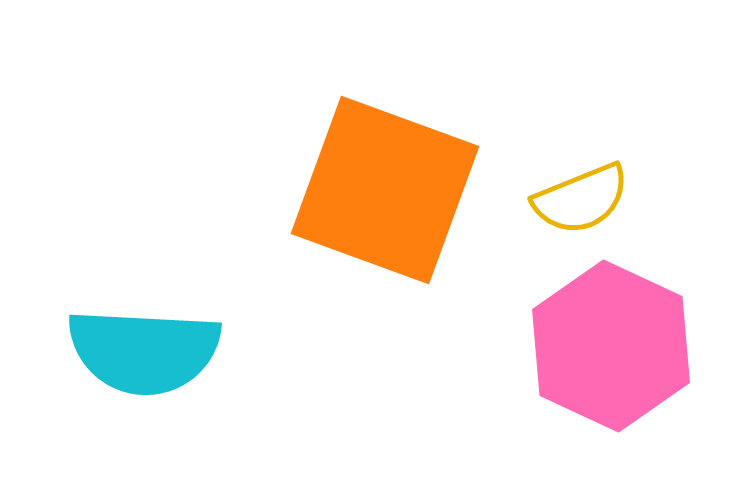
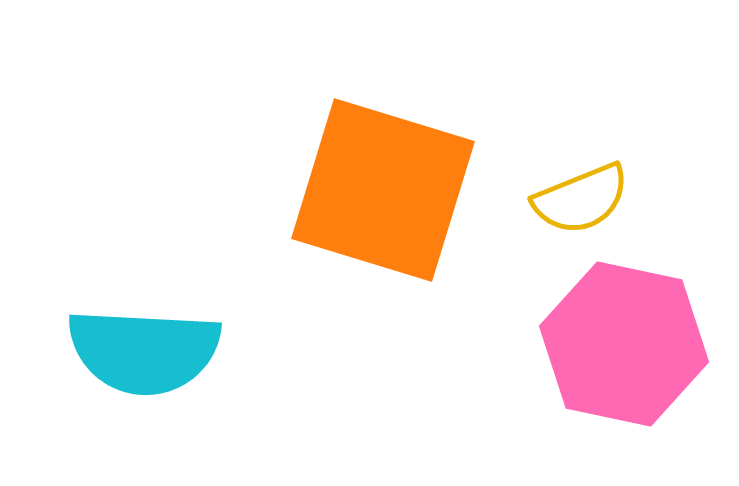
orange square: moved 2 px left; rotated 3 degrees counterclockwise
pink hexagon: moved 13 px right, 2 px up; rotated 13 degrees counterclockwise
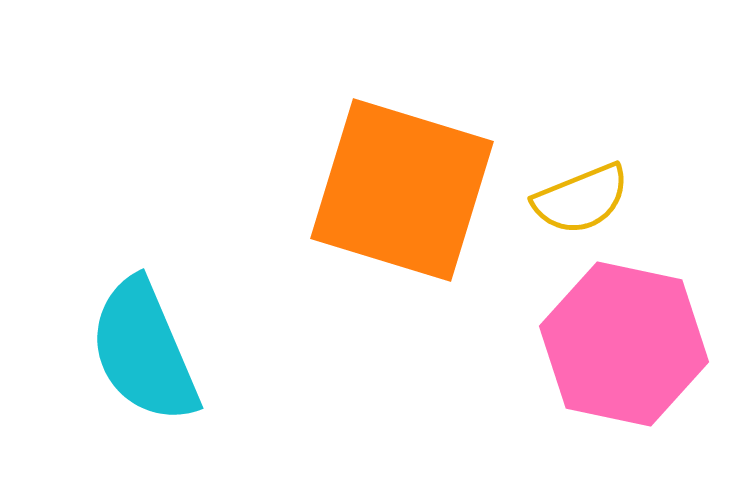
orange square: moved 19 px right
cyan semicircle: rotated 64 degrees clockwise
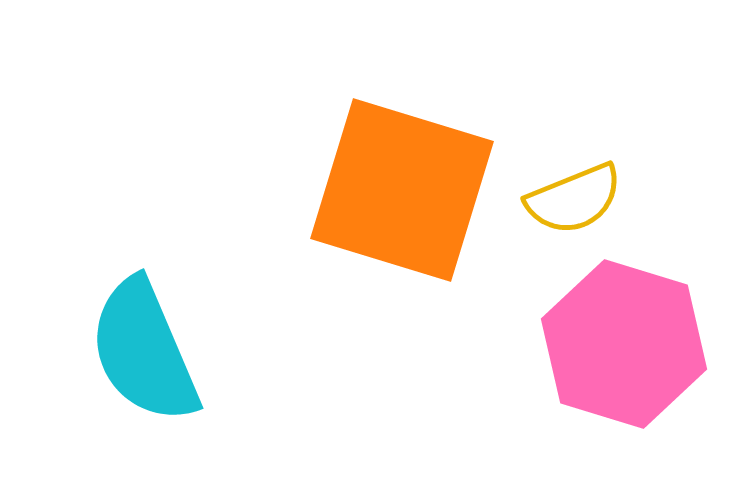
yellow semicircle: moved 7 px left
pink hexagon: rotated 5 degrees clockwise
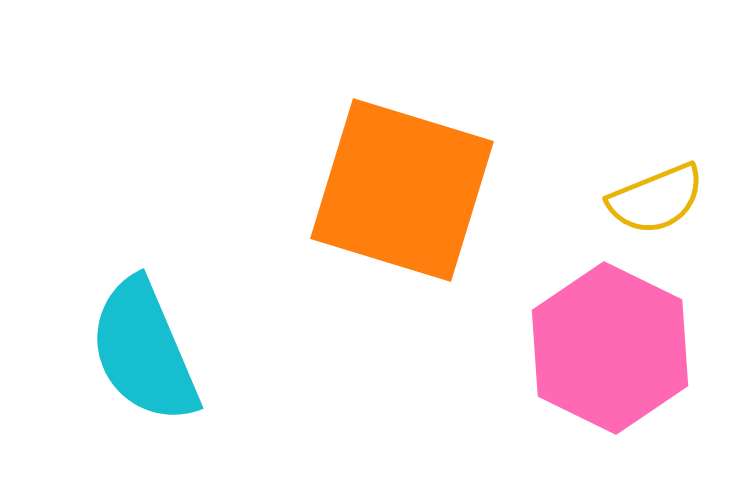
yellow semicircle: moved 82 px right
pink hexagon: moved 14 px left, 4 px down; rotated 9 degrees clockwise
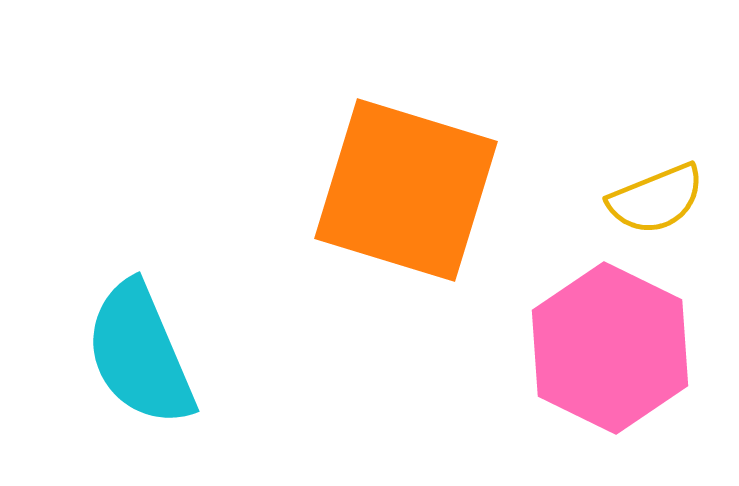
orange square: moved 4 px right
cyan semicircle: moved 4 px left, 3 px down
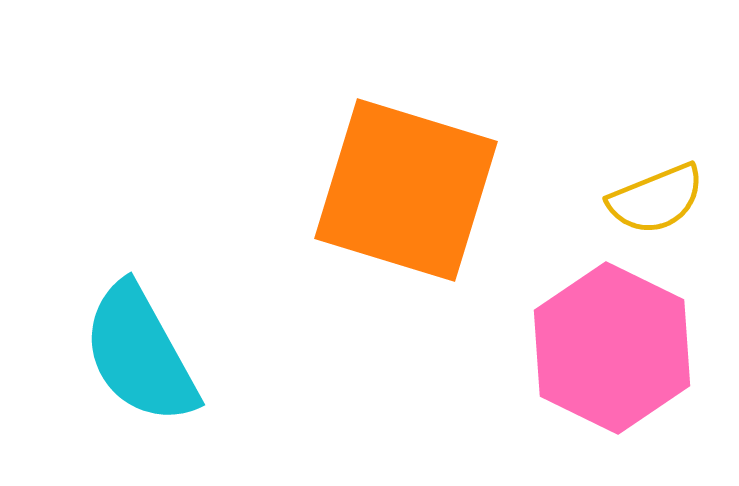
pink hexagon: moved 2 px right
cyan semicircle: rotated 6 degrees counterclockwise
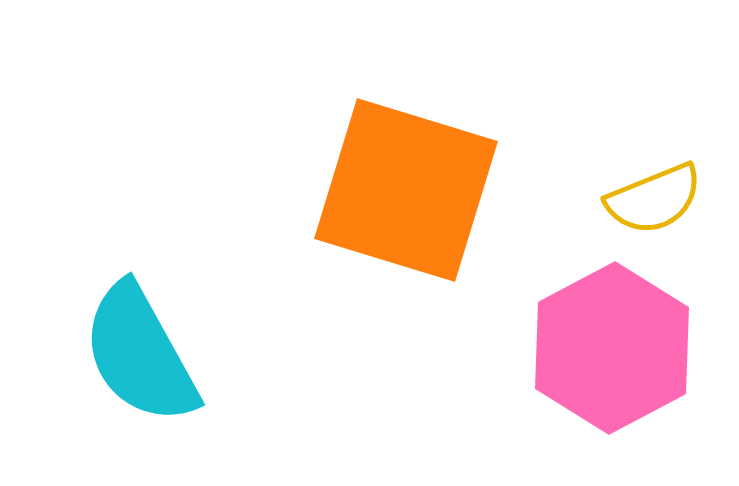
yellow semicircle: moved 2 px left
pink hexagon: rotated 6 degrees clockwise
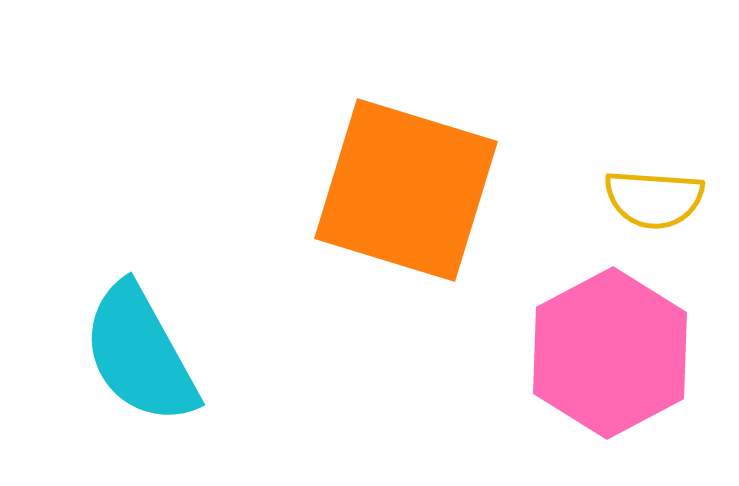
yellow semicircle: rotated 26 degrees clockwise
pink hexagon: moved 2 px left, 5 px down
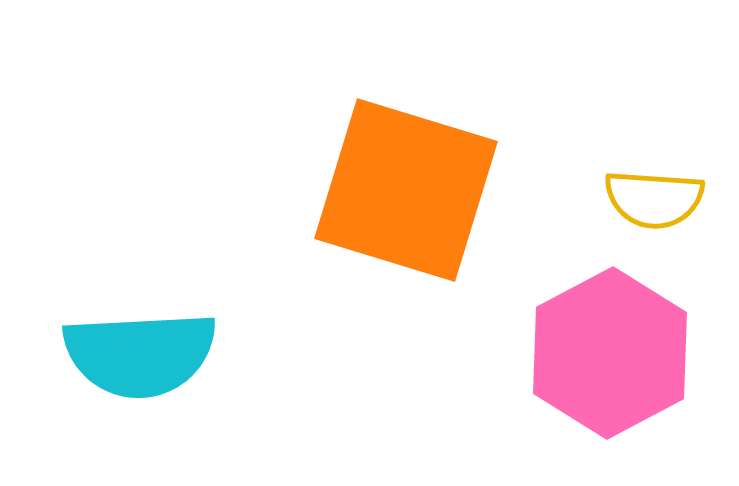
cyan semicircle: rotated 64 degrees counterclockwise
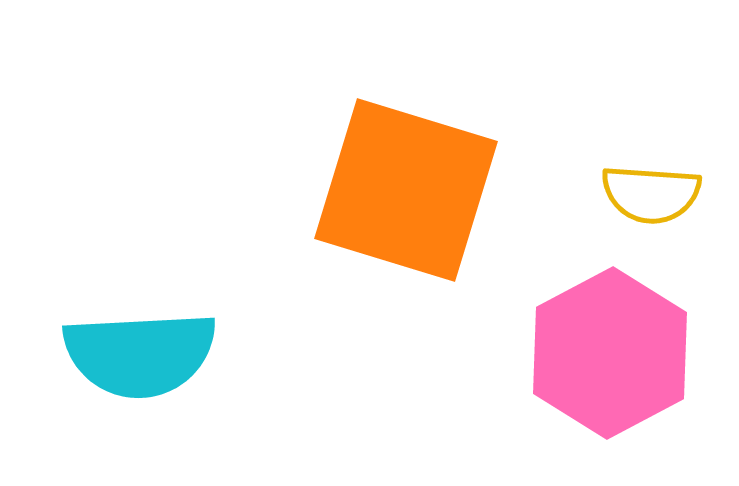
yellow semicircle: moved 3 px left, 5 px up
